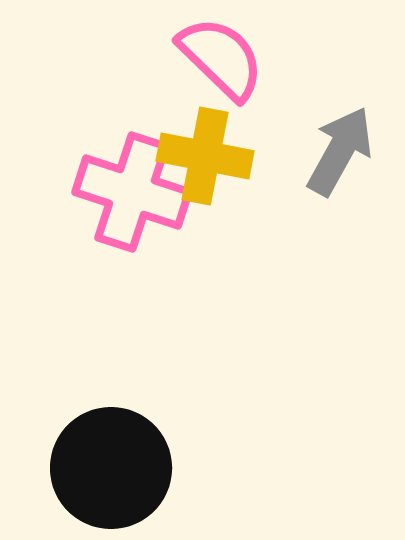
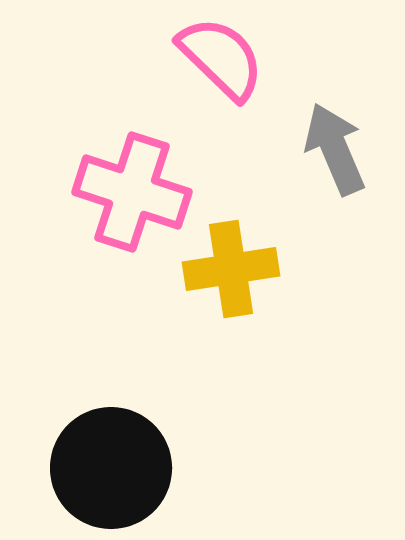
gray arrow: moved 5 px left, 2 px up; rotated 52 degrees counterclockwise
yellow cross: moved 26 px right, 113 px down; rotated 20 degrees counterclockwise
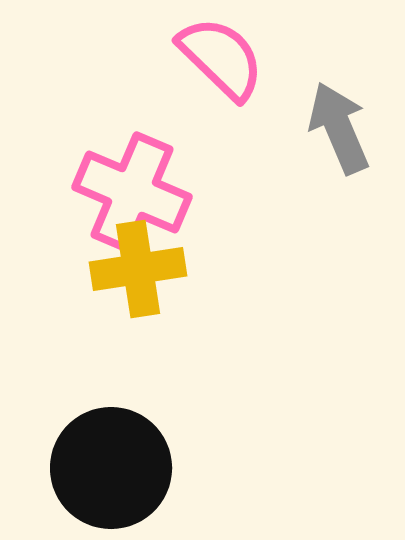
gray arrow: moved 4 px right, 21 px up
pink cross: rotated 5 degrees clockwise
yellow cross: moved 93 px left
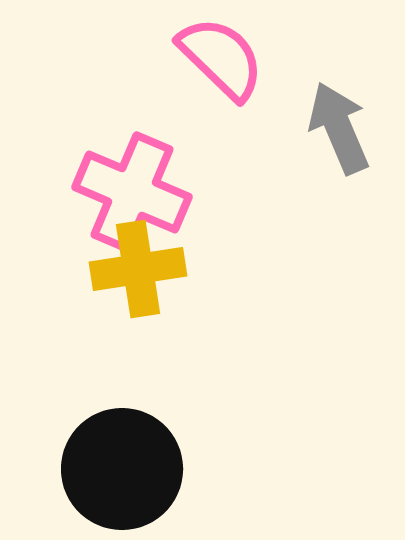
black circle: moved 11 px right, 1 px down
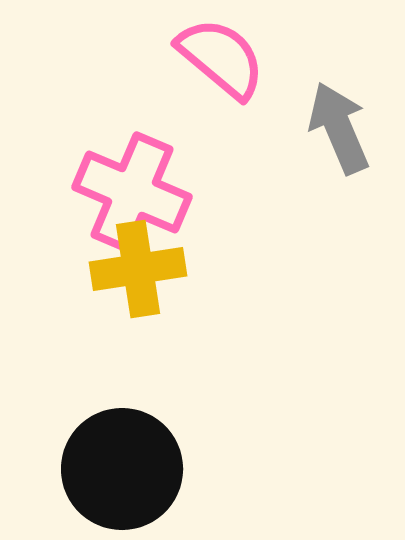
pink semicircle: rotated 4 degrees counterclockwise
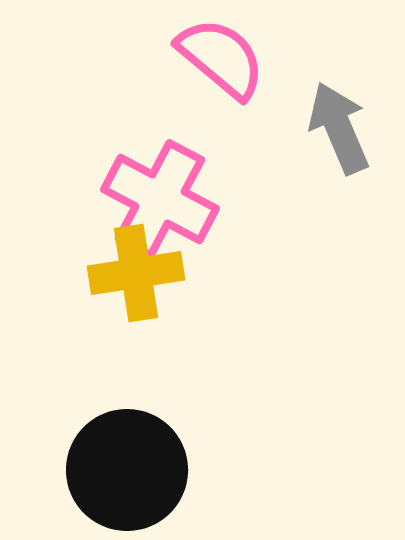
pink cross: moved 28 px right, 7 px down; rotated 5 degrees clockwise
yellow cross: moved 2 px left, 4 px down
black circle: moved 5 px right, 1 px down
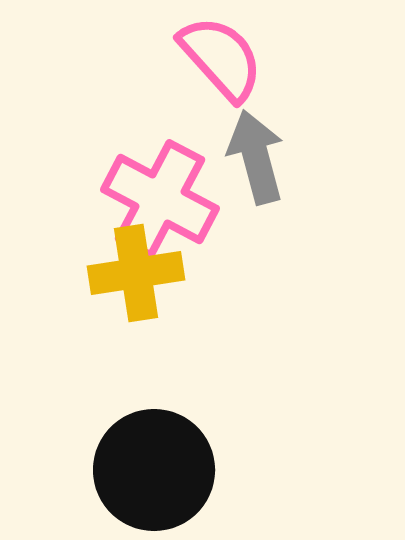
pink semicircle: rotated 8 degrees clockwise
gray arrow: moved 83 px left, 29 px down; rotated 8 degrees clockwise
black circle: moved 27 px right
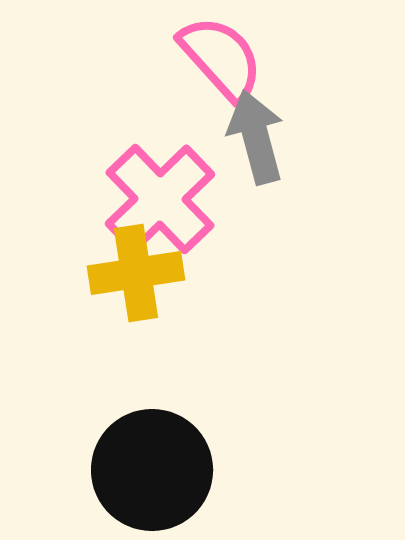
gray arrow: moved 20 px up
pink cross: rotated 18 degrees clockwise
black circle: moved 2 px left
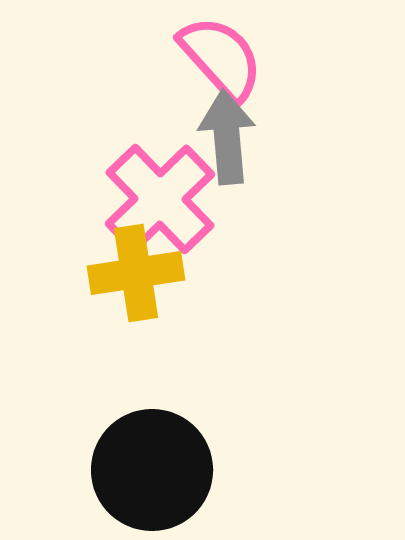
gray arrow: moved 29 px left; rotated 10 degrees clockwise
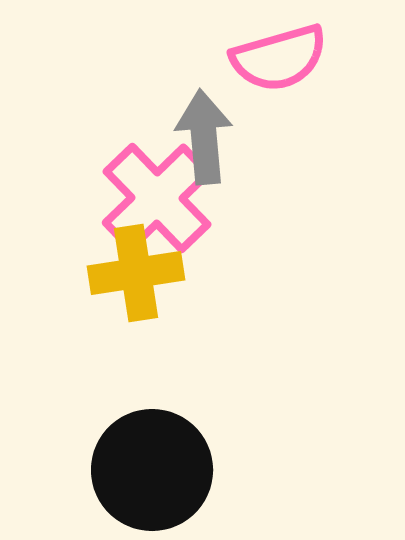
pink semicircle: moved 58 px right; rotated 116 degrees clockwise
gray arrow: moved 23 px left
pink cross: moved 3 px left, 1 px up
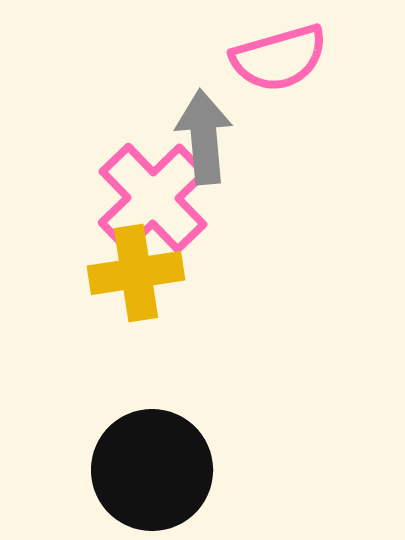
pink cross: moved 4 px left
